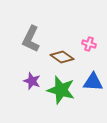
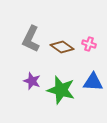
brown diamond: moved 10 px up
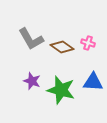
gray L-shape: rotated 56 degrees counterclockwise
pink cross: moved 1 px left, 1 px up
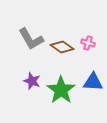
green star: rotated 20 degrees clockwise
